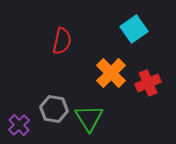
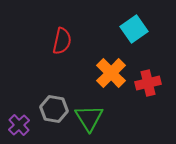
red cross: rotated 10 degrees clockwise
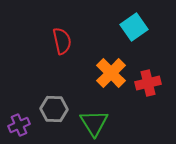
cyan square: moved 2 px up
red semicircle: rotated 24 degrees counterclockwise
gray hexagon: rotated 8 degrees counterclockwise
green triangle: moved 5 px right, 5 px down
purple cross: rotated 20 degrees clockwise
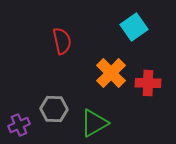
red cross: rotated 15 degrees clockwise
green triangle: rotated 32 degrees clockwise
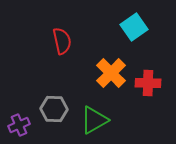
green triangle: moved 3 px up
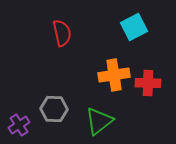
cyan square: rotated 8 degrees clockwise
red semicircle: moved 8 px up
orange cross: moved 3 px right, 2 px down; rotated 36 degrees clockwise
green triangle: moved 5 px right, 1 px down; rotated 8 degrees counterclockwise
purple cross: rotated 10 degrees counterclockwise
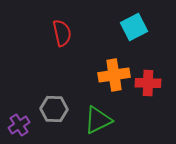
green triangle: moved 1 px left, 1 px up; rotated 12 degrees clockwise
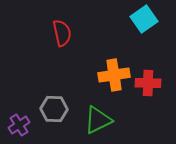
cyan square: moved 10 px right, 8 px up; rotated 8 degrees counterclockwise
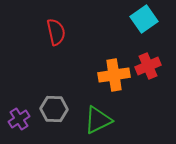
red semicircle: moved 6 px left, 1 px up
red cross: moved 17 px up; rotated 25 degrees counterclockwise
purple cross: moved 6 px up
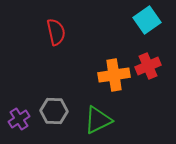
cyan square: moved 3 px right, 1 px down
gray hexagon: moved 2 px down
